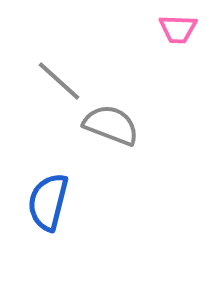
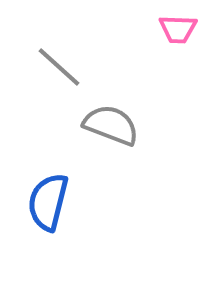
gray line: moved 14 px up
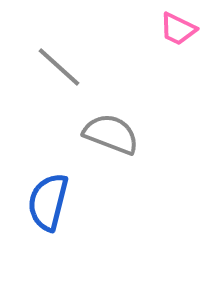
pink trapezoid: rotated 24 degrees clockwise
gray semicircle: moved 9 px down
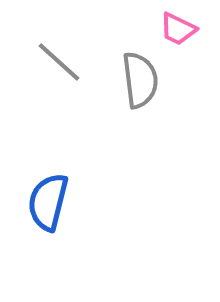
gray line: moved 5 px up
gray semicircle: moved 29 px right, 54 px up; rotated 62 degrees clockwise
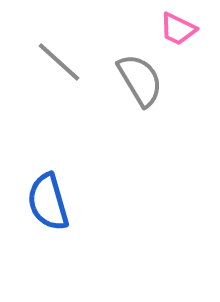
gray semicircle: rotated 24 degrees counterclockwise
blue semicircle: rotated 30 degrees counterclockwise
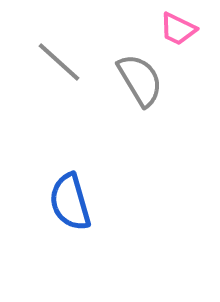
blue semicircle: moved 22 px right
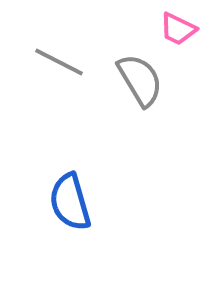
gray line: rotated 15 degrees counterclockwise
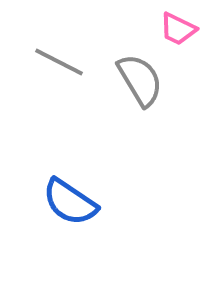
blue semicircle: rotated 40 degrees counterclockwise
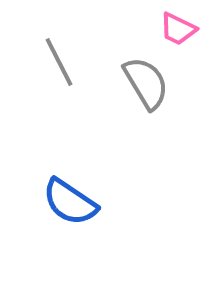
gray line: rotated 36 degrees clockwise
gray semicircle: moved 6 px right, 3 px down
